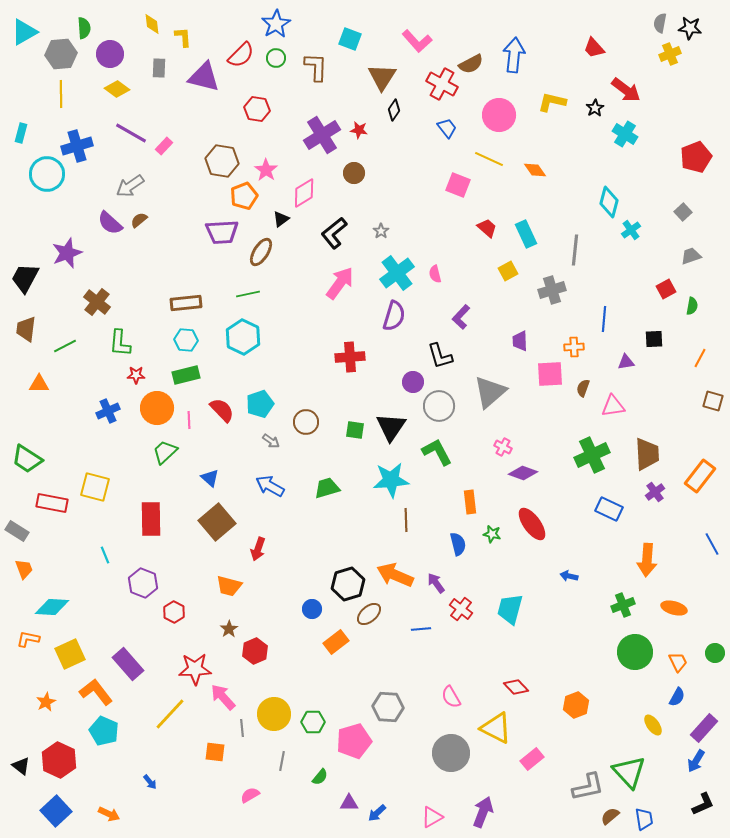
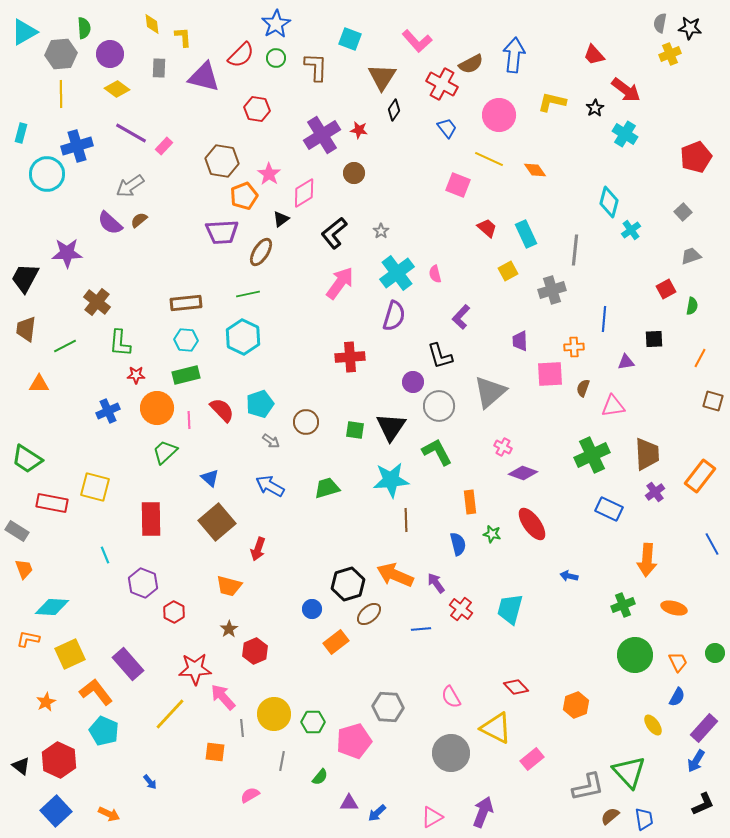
red trapezoid at (594, 48): moved 7 px down
pink star at (266, 170): moved 3 px right, 4 px down
purple star at (67, 253): rotated 20 degrees clockwise
green circle at (635, 652): moved 3 px down
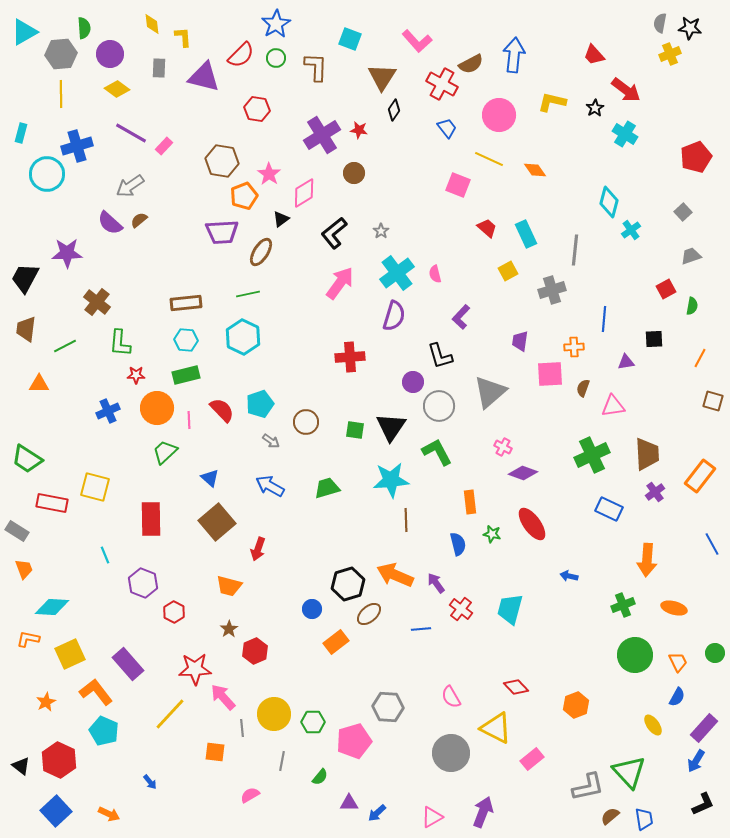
purple trapezoid at (520, 341): rotated 10 degrees clockwise
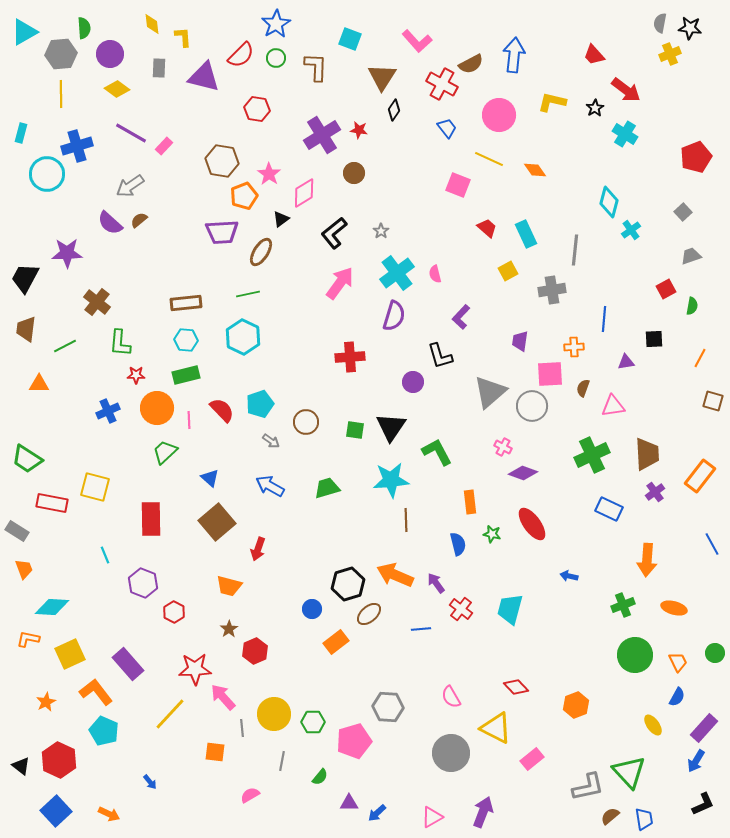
gray cross at (552, 290): rotated 8 degrees clockwise
gray circle at (439, 406): moved 93 px right
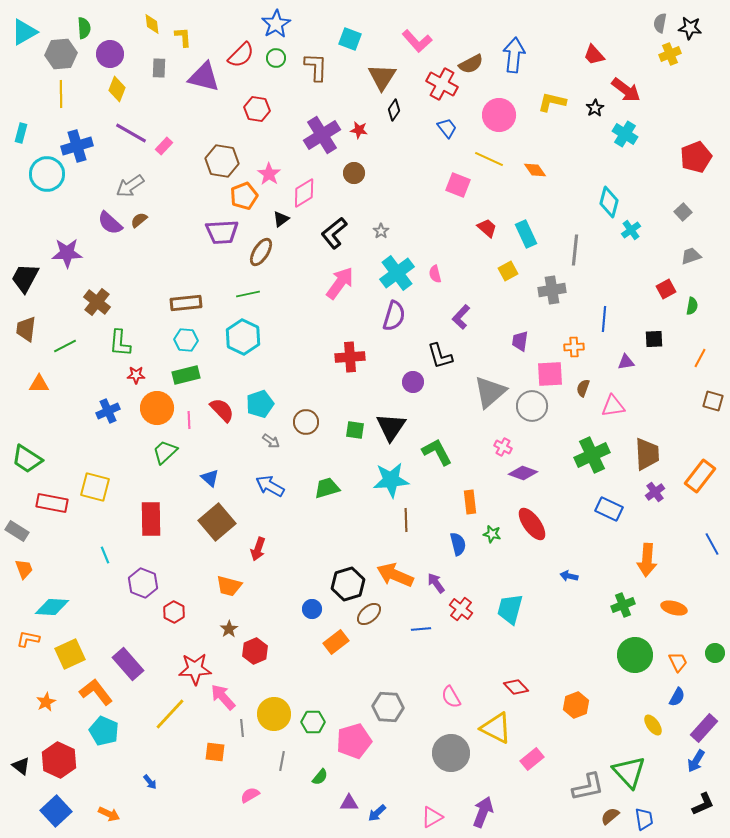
yellow diamond at (117, 89): rotated 75 degrees clockwise
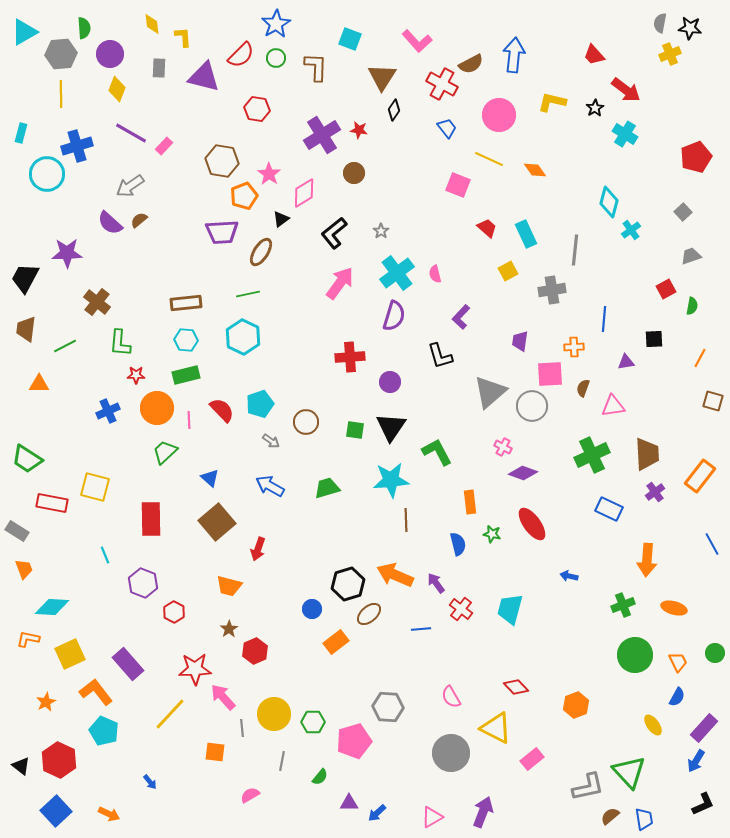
purple circle at (413, 382): moved 23 px left
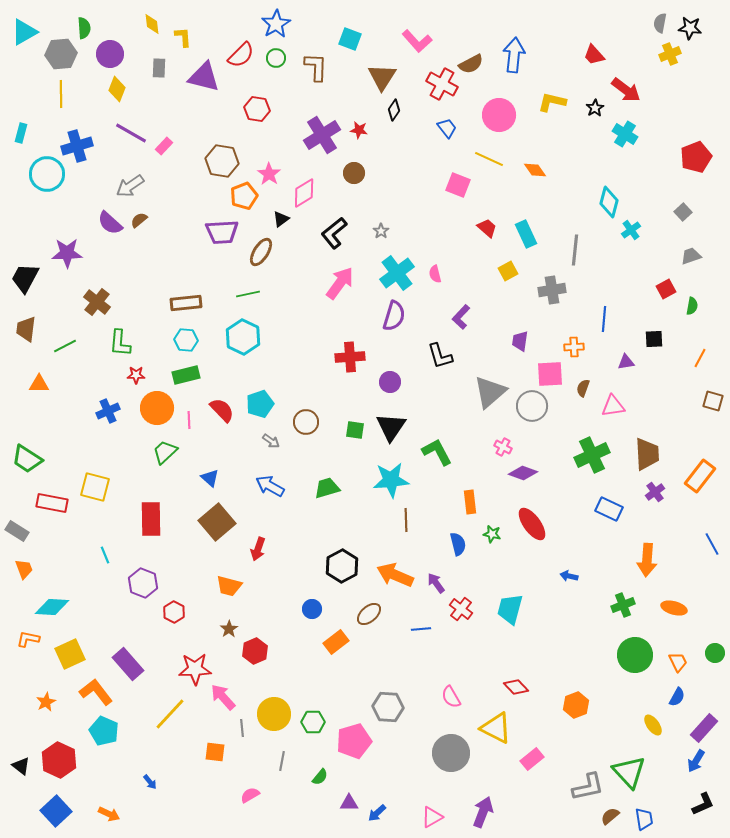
black hexagon at (348, 584): moved 6 px left, 18 px up; rotated 12 degrees counterclockwise
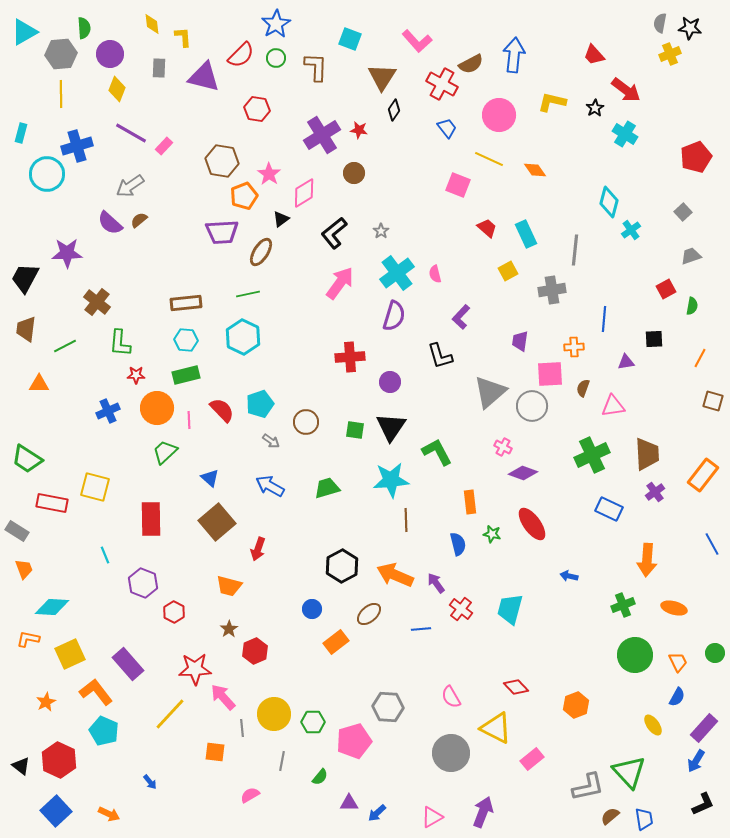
orange rectangle at (700, 476): moved 3 px right, 1 px up
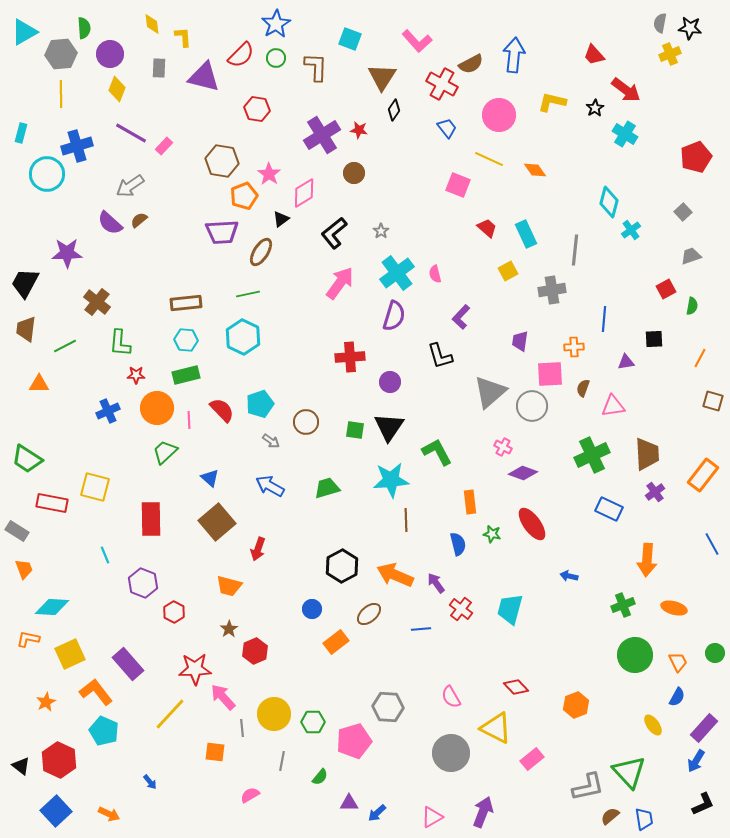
black trapezoid at (25, 278): moved 5 px down
black triangle at (391, 427): moved 2 px left
